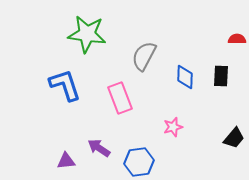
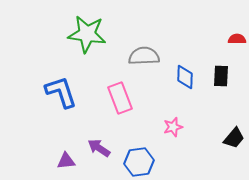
gray semicircle: rotated 60 degrees clockwise
blue L-shape: moved 4 px left, 7 px down
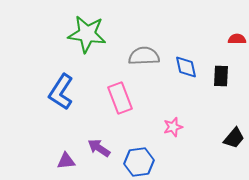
blue diamond: moved 1 px right, 10 px up; rotated 15 degrees counterclockwise
blue L-shape: rotated 129 degrees counterclockwise
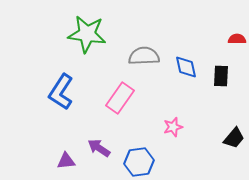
pink rectangle: rotated 56 degrees clockwise
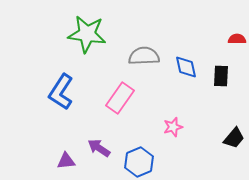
blue hexagon: rotated 16 degrees counterclockwise
